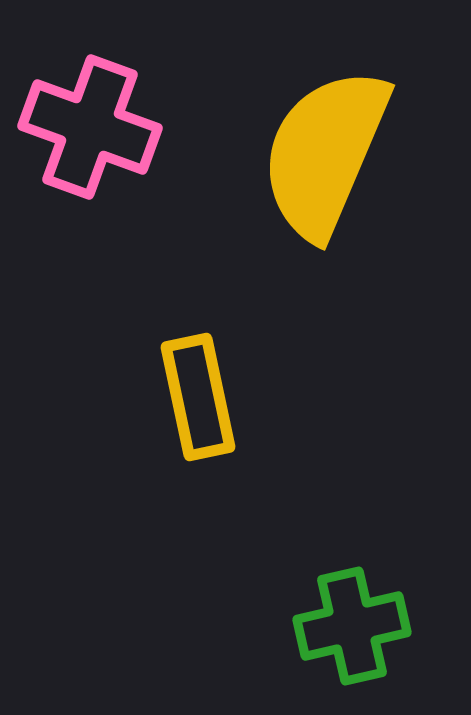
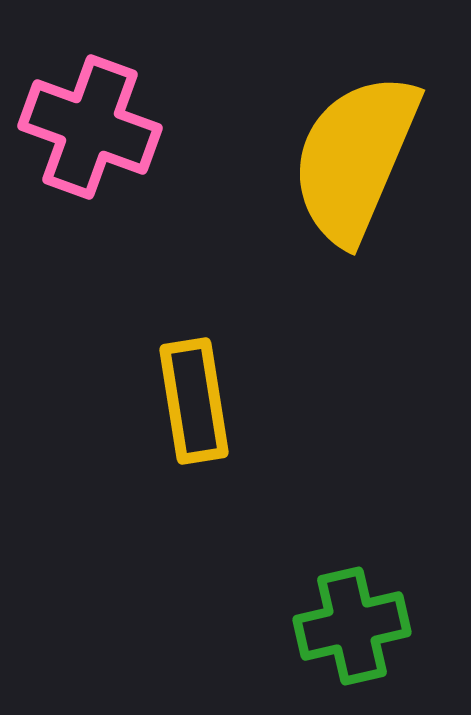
yellow semicircle: moved 30 px right, 5 px down
yellow rectangle: moved 4 px left, 4 px down; rotated 3 degrees clockwise
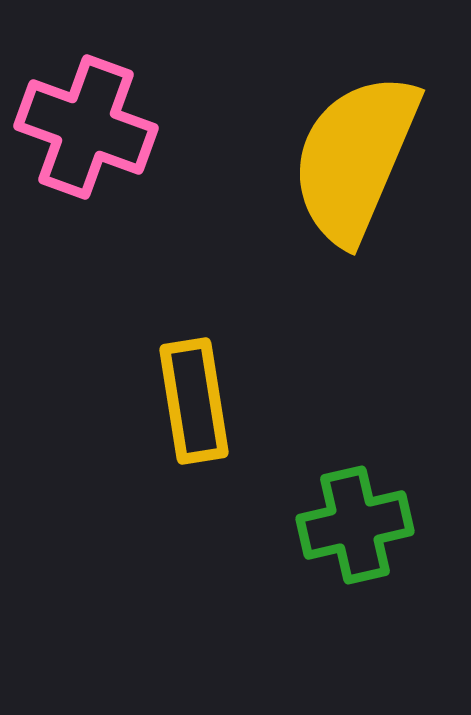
pink cross: moved 4 px left
green cross: moved 3 px right, 101 px up
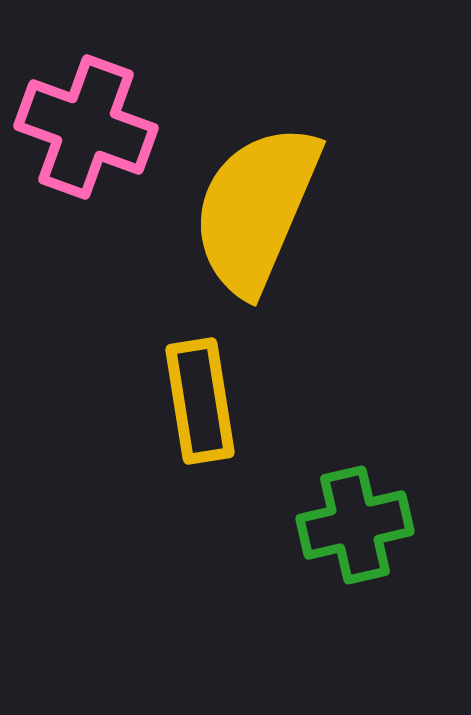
yellow semicircle: moved 99 px left, 51 px down
yellow rectangle: moved 6 px right
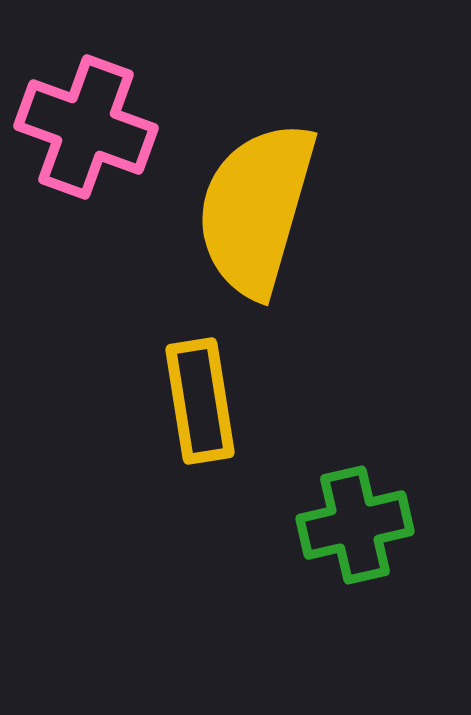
yellow semicircle: rotated 7 degrees counterclockwise
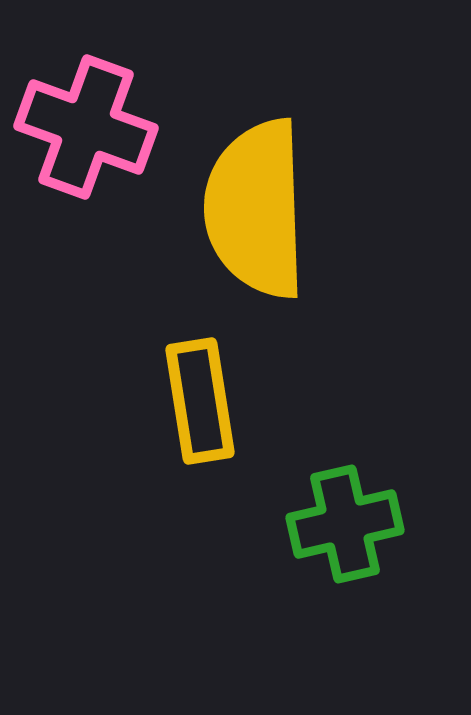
yellow semicircle: rotated 18 degrees counterclockwise
green cross: moved 10 px left, 1 px up
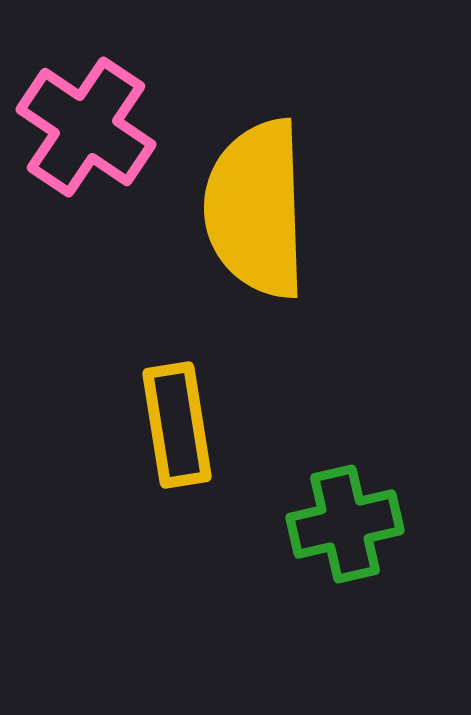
pink cross: rotated 14 degrees clockwise
yellow rectangle: moved 23 px left, 24 px down
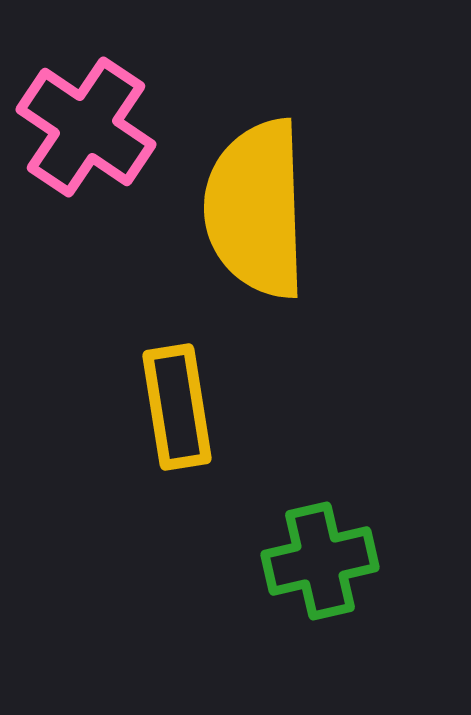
yellow rectangle: moved 18 px up
green cross: moved 25 px left, 37 px down
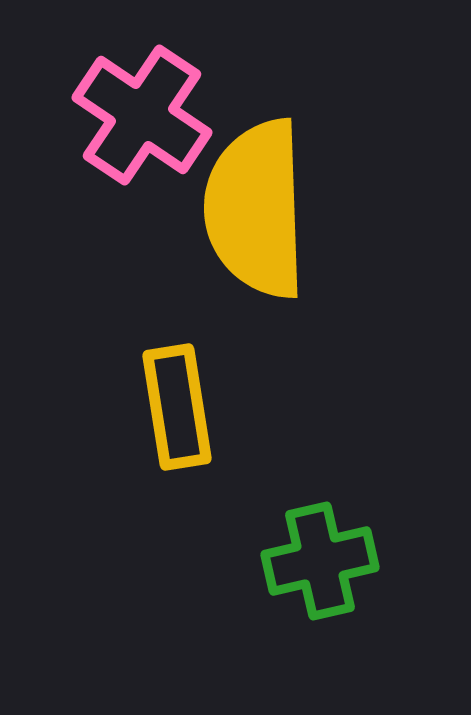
pink cross: moved 56 px right, 12 px up
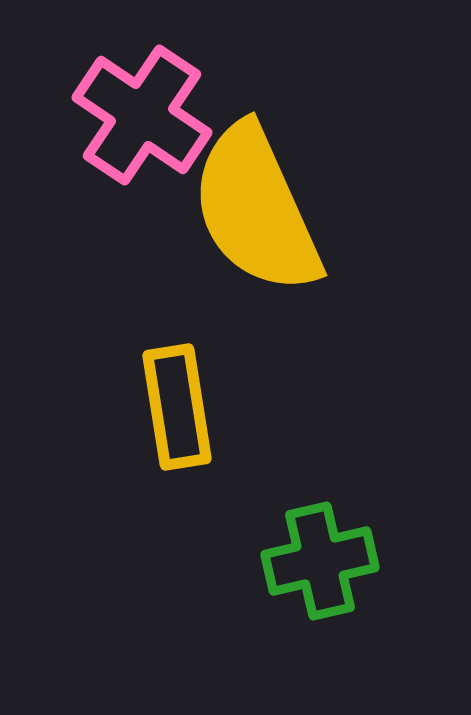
yellow semicircle: rotated 22 degrees counterclockwise
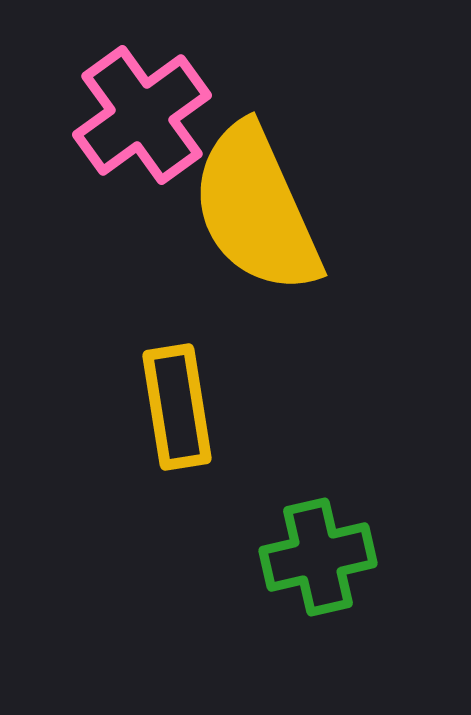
pink cross: rotated 20 degrees clockwise
green cross: moved 2 px left, 4 px up
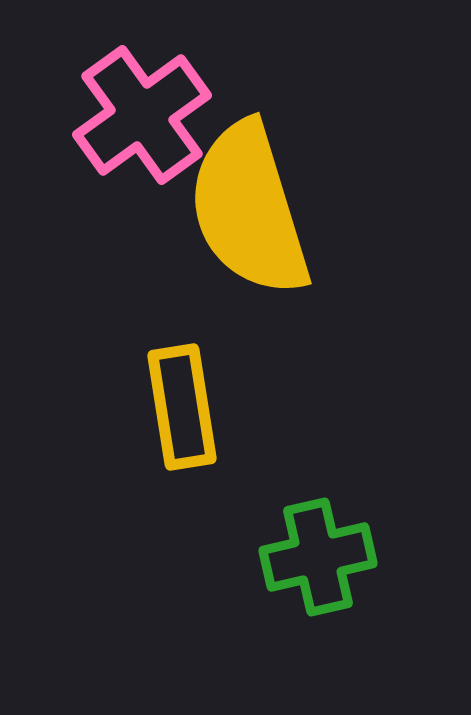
yellow semicircle: moved 7 px left; rotated 7 degrees clockwise
yellow rectangle: moved 5 px right
